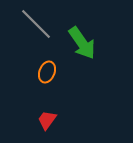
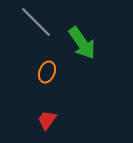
gray line: moved 2 px up
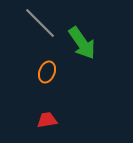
gray line: moved 4 px right, 1 px down
red trapezoid: rotated 45 degrees clockwise
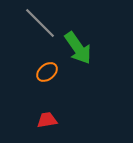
green arrow: moved 4 px left, 5 px down
orange ellipse: rotated 30 degrees clockwise
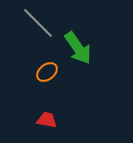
gray line: moved 2 px left
red trapezoid: rotated 20 degrees clockwise
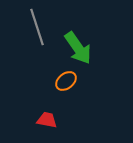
gray line: moved 1 px left, 4 px down; rotated 27 degrees clockwise
orange ellipse: moved 19 px right, 9 px down
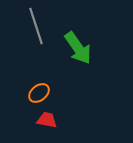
gray line: moved 1 px left, 1 px up
orange ellipse: moved 27 px left, 12 px down
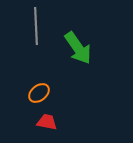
gray line: rotated 15 degrees clockwise
red trapezoid: moved 2 px down
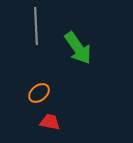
red trapezoid: moved 3 px right
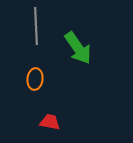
orange ellipse: moved 4 px left, 14 px up; rotated 45 degrees counterclockwise
